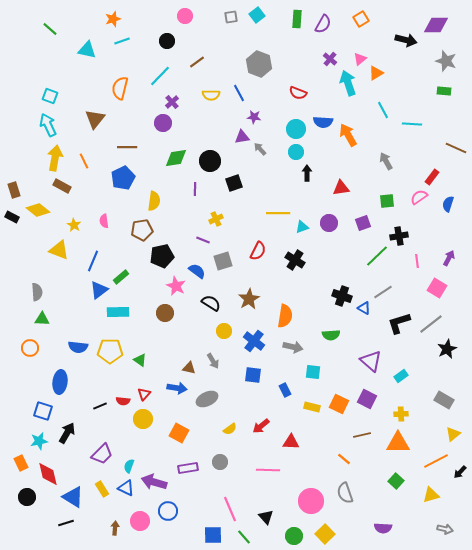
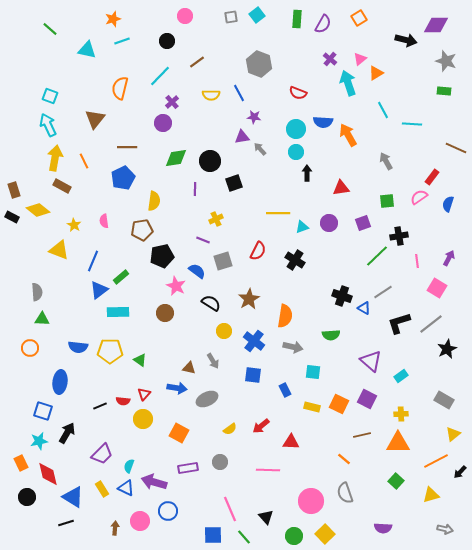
orange square at (361, 19): moved 2 px left, 1 px up
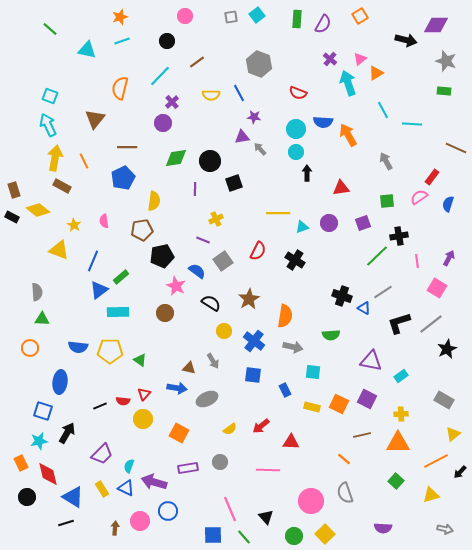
orange square at (359, 18): moved 1 px right, 2 px up
orange star at (113, 19): moved 7 px right, 2 px up
gray square at (223, 261): rotated 18 degrees counterclockwise
purple triangle at (371, 361): rotated 30 degrees counterclockwise
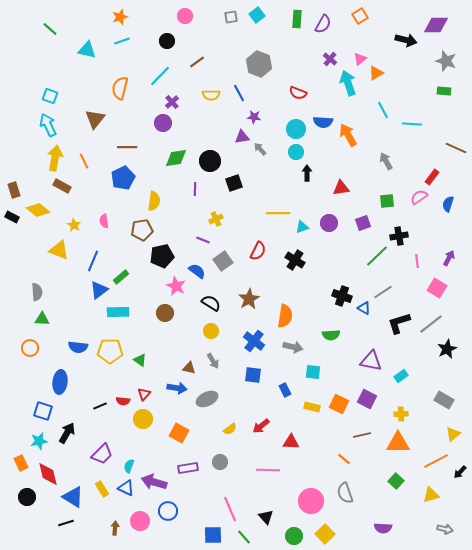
yellow circle at (224, 331): moved 13 px left
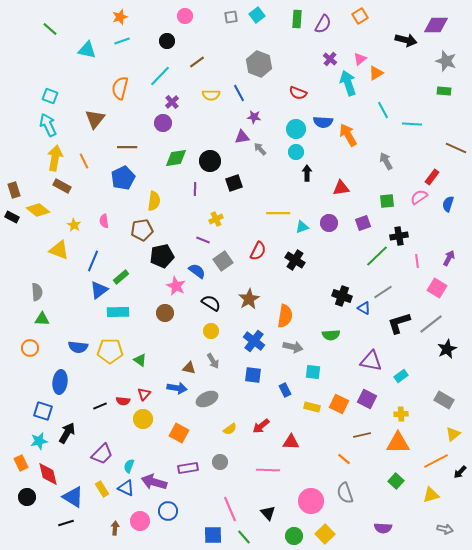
black triangle at (266, 517): moved 2 px right, 4 px up
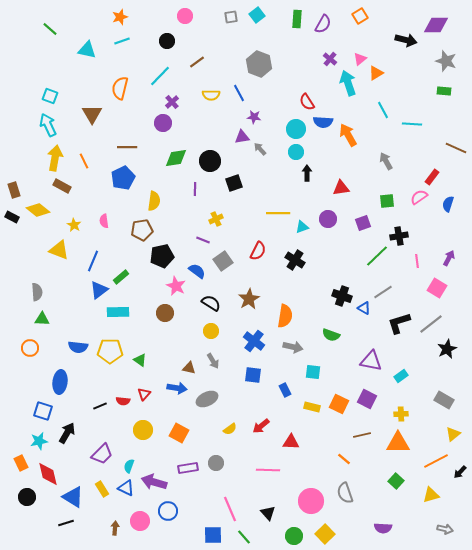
red semicircle at (298, 93): moved 9 px right, 9 px down; rotated 36 degrees clockwise
brown triangle at (95, 119): moved 3 px left, 5 px up; rotated 10 degrees counterclockwise
purple circle at (329, 223): moved 1 px left, 4 px up
green semicircle at (331, 335): rotated 24 degrees clockwise
yellow circle at (143, 419): moved 11 px down
gray circle at (220, 462): moved 4 px left, 1 px down
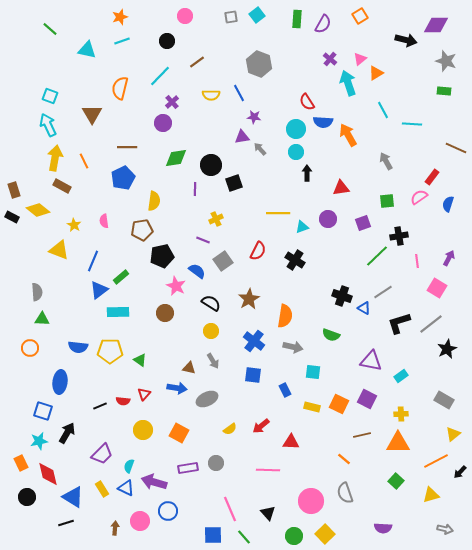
black circle at (210, 161): moved 1 px right, 4 px down
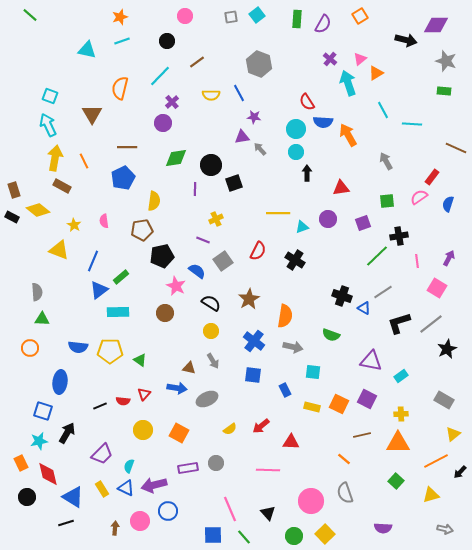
green line at (50, 29): moved 20 px left, 14 px up
purple arrow at (154, 482): moved 3 px down; rotated 30 degrees counterclockwise
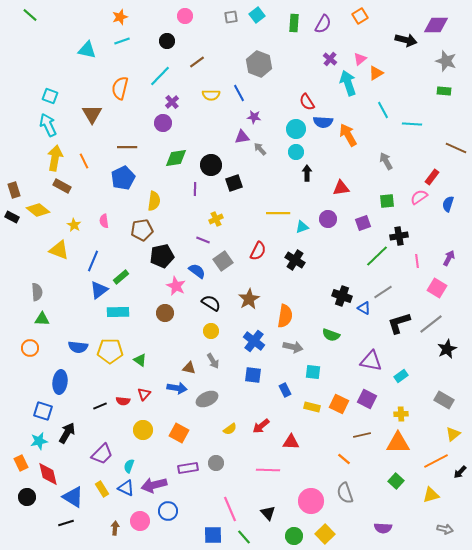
green rectangle at (297, 19): moved 3 px left, 4 px down
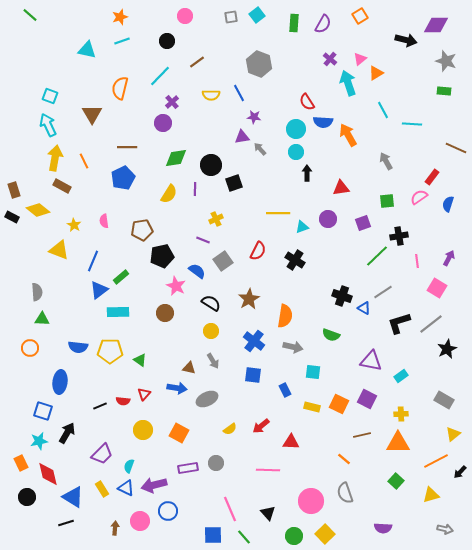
yellow semicircle at (154, 201): moved 15 px right, 7 px up; rotated 24 degrees clockwise
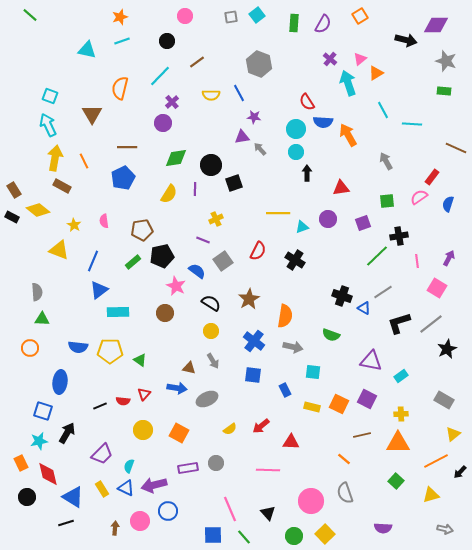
brown rectangle at (14, 190): rotated 14 degrees counterclockwise
green rectangle at (121, 277): moved 12 px right, 15 px up
